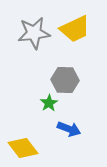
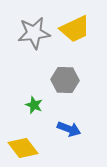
green star: moved 15 px left, 2 px down; rotated 18 degrees counterclockwise
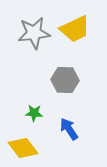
green star: moved 8 px down; rotated 18 degrees counterclockwise
blue arrow: rotated 145 degrees counterclockwise
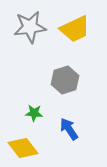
gray star: moved 4 px left, 6 px up
gray hexagon: rotated 20 degrees counterclockwise
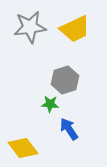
green star: moved 16 px right, 9 px up
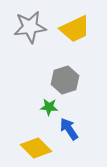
green star: moved 1 px left, 3 px down
yellow diamond: moved 13 px right; rotated 8 degrees counterclockwise
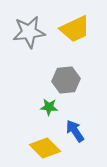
gray star: moved 1 px left, 5 px down
gray hexagon: moved 1 px right; rotated 12 degrees clockwise
blue arrow: moved 6 px right, 2 px down
yellow diamond: moved 9 px right
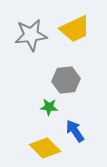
gray star: moved 2 px right, 3 px down
